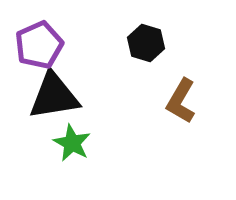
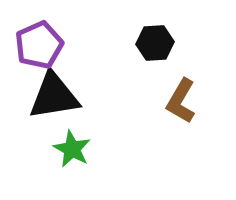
black hexagon: moved 9 px right; rotated 21 degrees counterclockwise
green star: moved 6 px down
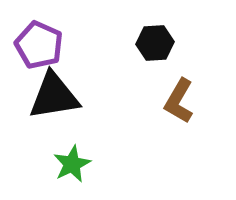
purple pentagon: rotated 24 degrees counterclockwise
brown L-shape: moved 2 px left
green star: moved 15 px down; rotated 18 degrees clockwise
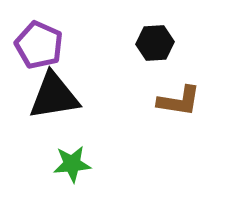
brown L-shape: rotated 111 degrees counterclockwise
green star: rotated 21 degrees clockwise
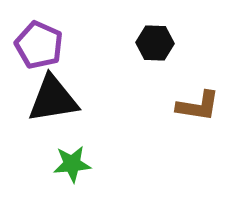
black hexagon: rotated 6 degrees clockwise
black triangle: moved 1 px left, 3 px down
brown L-shape: moved 19 px right, 5 px down
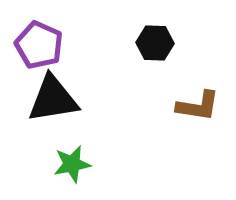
green star: rotated 6 degrees counterclockwise
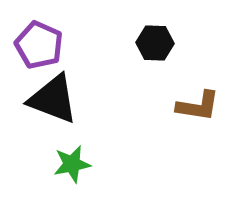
black triangle: rotated 30 degrees clockwise
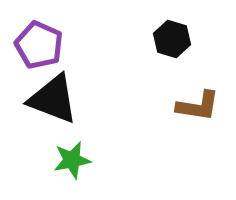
black hexagon: moved 17 px right, 4 px up; rotated 15 degrees clockwise
green star: moved 4 px up
